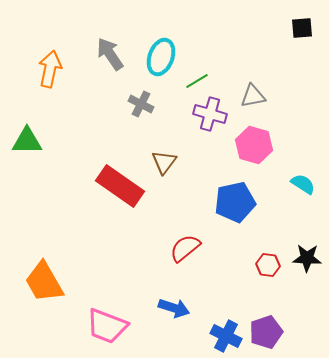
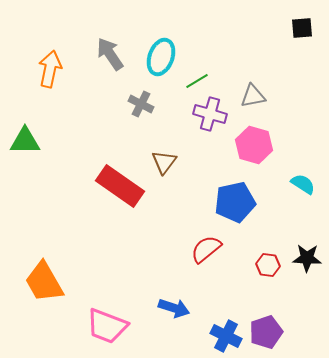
green triangle: moved 2 px left
red semicircle: moved 21 px right, 1 px down
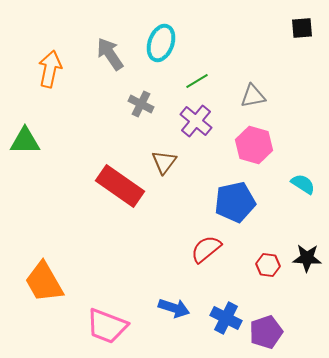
cyan ellipse: moved 14 px up
purple cross: moved 14 px left, 7 px down; rotated 24 degrees clockwise
blue cross: moved 18 px up
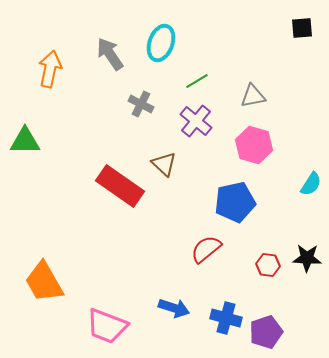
brown triangle: moved 2 px down; rotated 24 degrees counterclockwise
cyan semicircle: moved 8 px right; rotated 90 degrees clockwise
blue cross: rotated 12 degrees counterclockwise
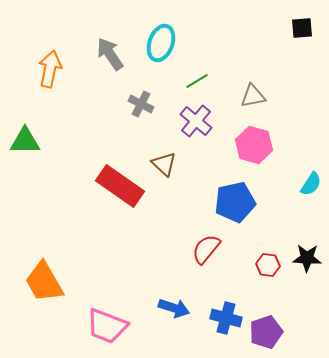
red semicircle: rotated 12 degrees counterclockwise
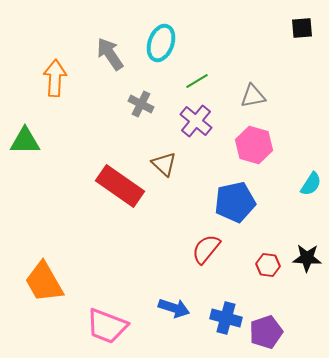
orange arrow: moved 5 px right, 9 px down; rotated 9 degrees counterclockwise
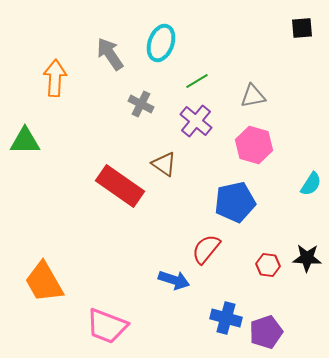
brown triangle: rotated 8 degrees counterclockwise
blue arrow: moved 28 px up
